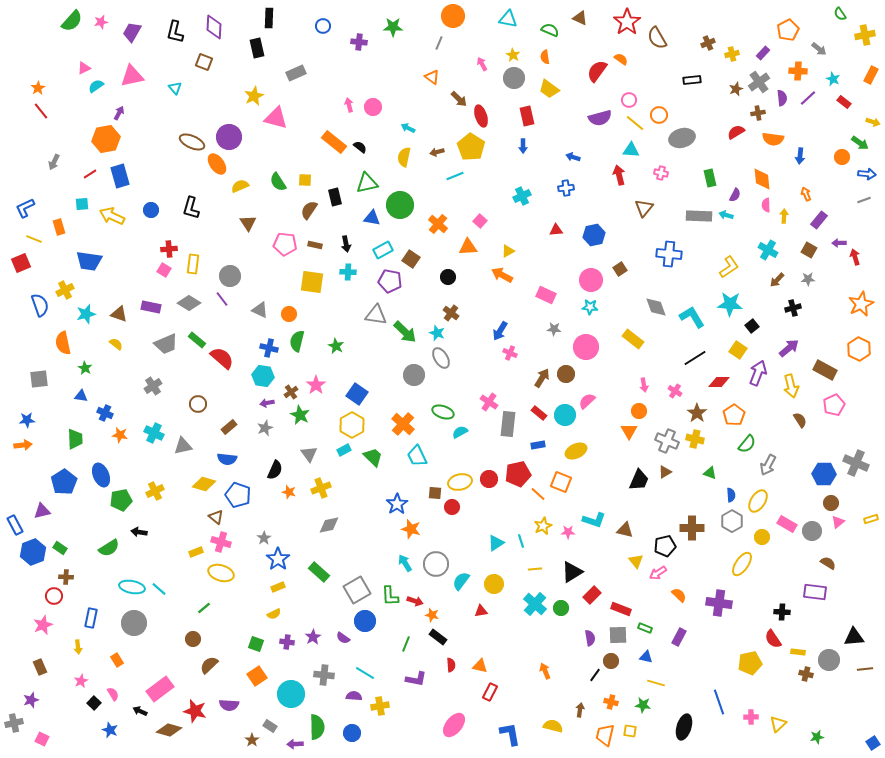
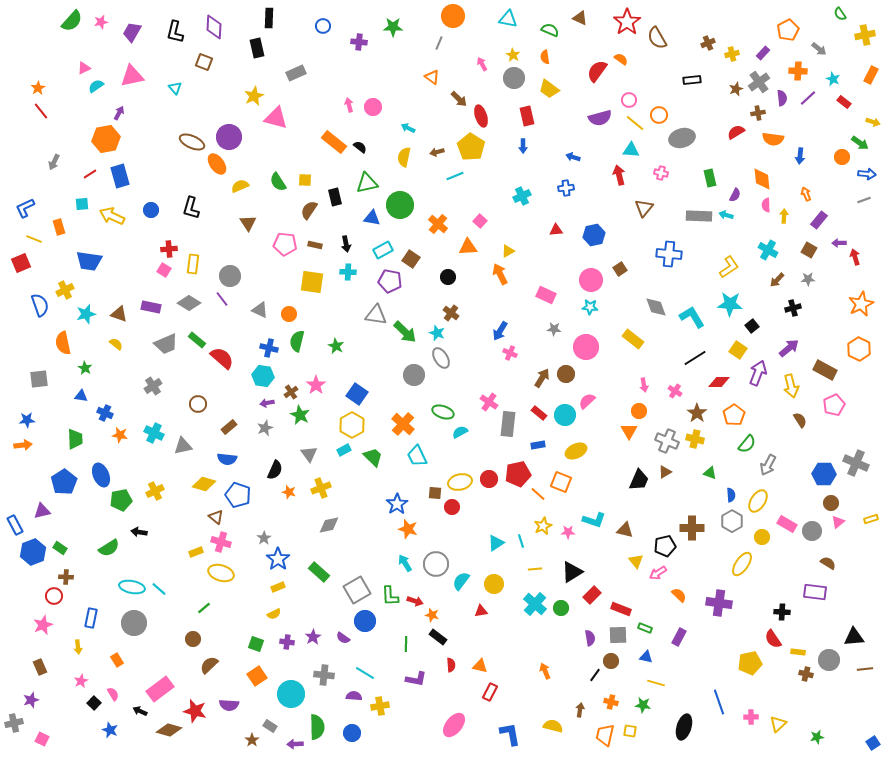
orange arrow at (502, 275): moved 2 px left, 1 px up; rotated 35 degrees clockwise
orange star at (411, 529): moved 3 px left
green line at (406, 644): rotated 21 degrees counterclockwise
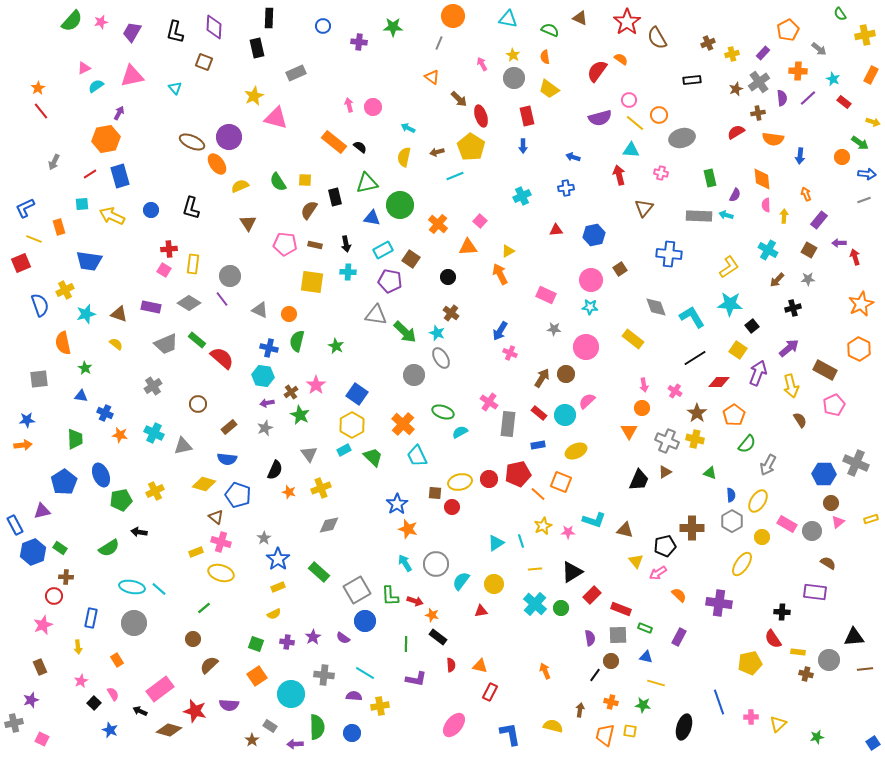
orange circle at (639, 411): moved 3 px right, 3 px up
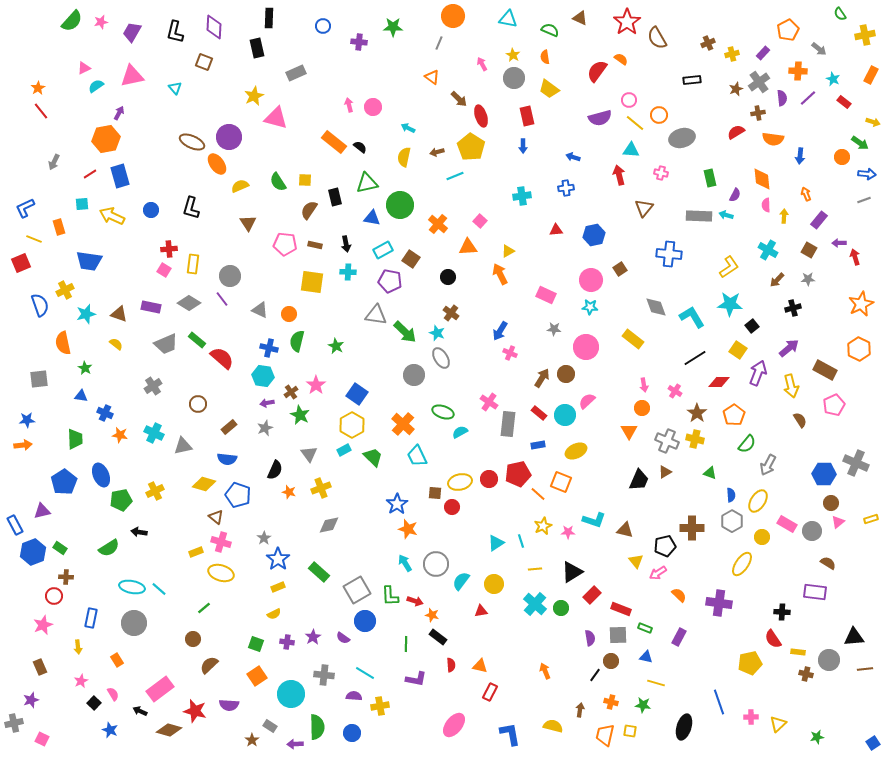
cyan cross at (522, 196): rotated 18 degrees clockwise
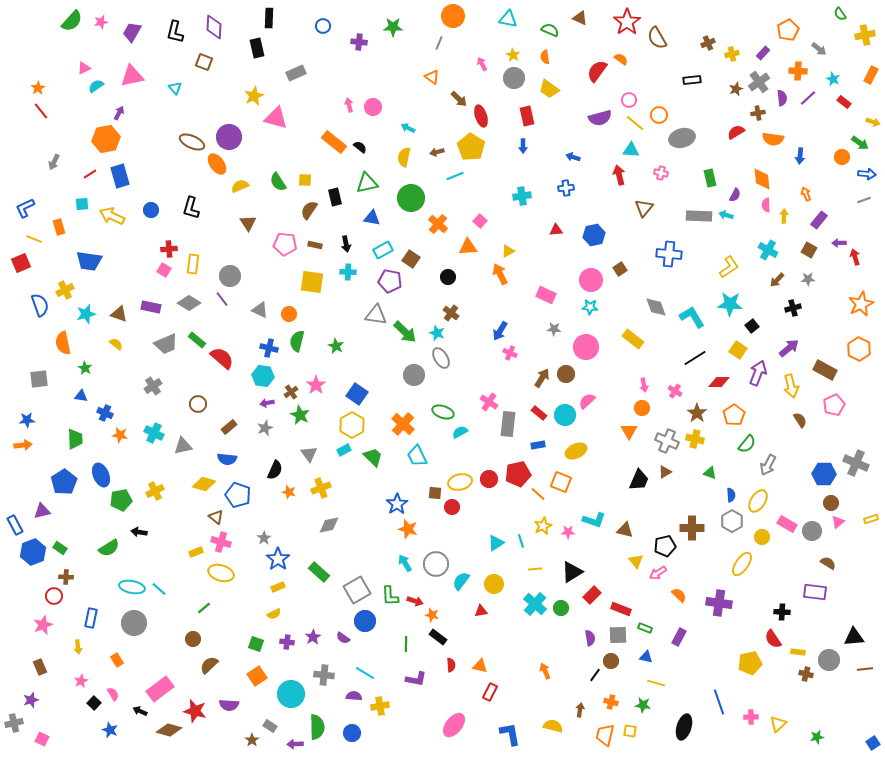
green circle at (400, 205): moved 11 px right, 7 px up
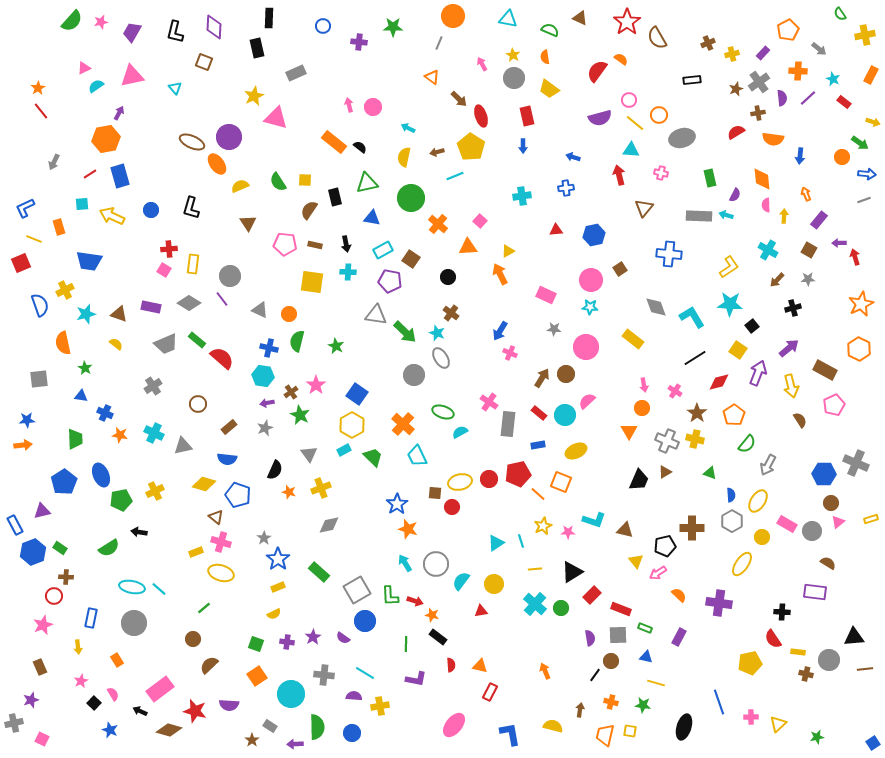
red diamond at (719, 382): rotated 15 degrees counterclockwise
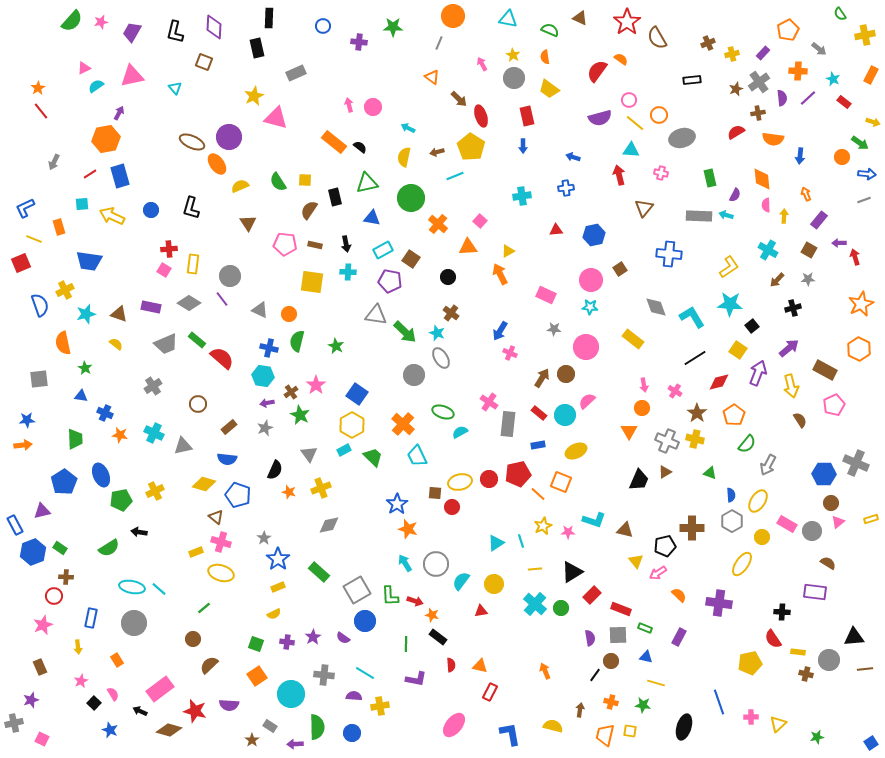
blue square at (873, 743): moved 2 px left
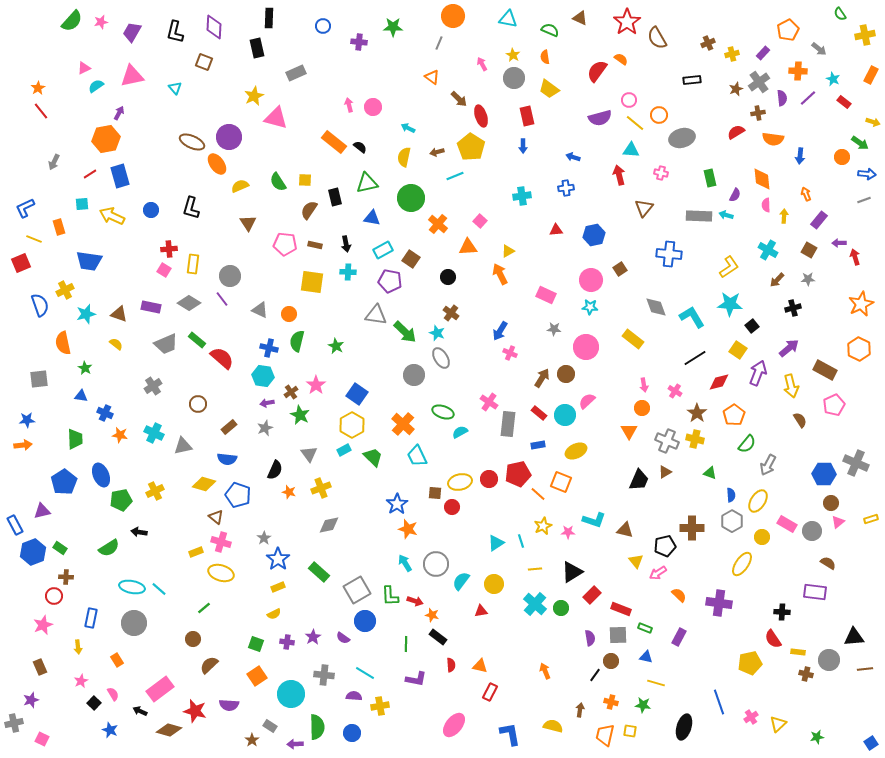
pink cross at (751, 717): rotated 32 degrees counterclockwise
